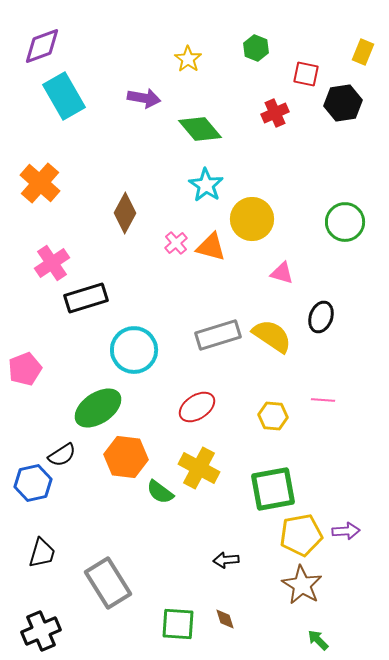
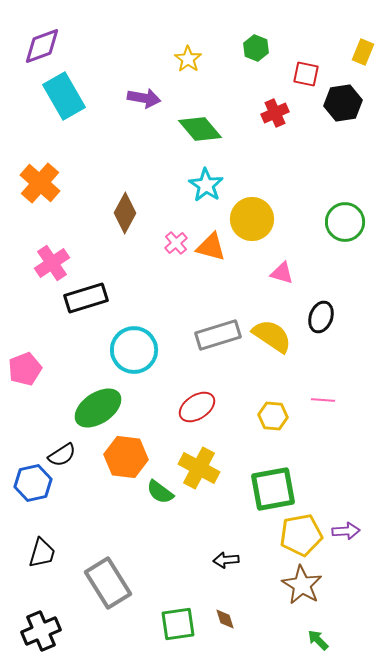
green square at (178, 624): rotated 12 degrees counterclockwise
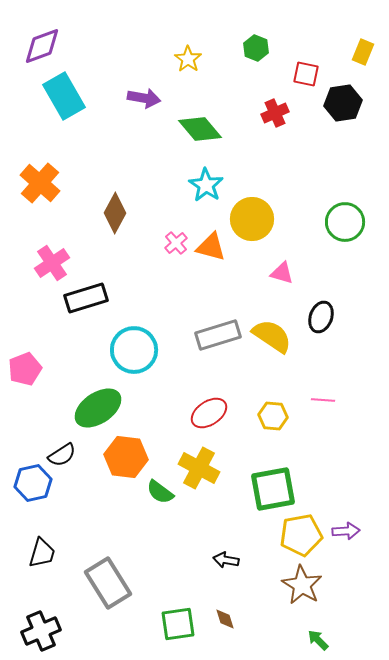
brown diamond at (125, 213): moved 10 px left
red ellipse at (197, 407): moved 12 px right, 6 px down
black arrow at (226, 560): rotated 15 degrees clockwise
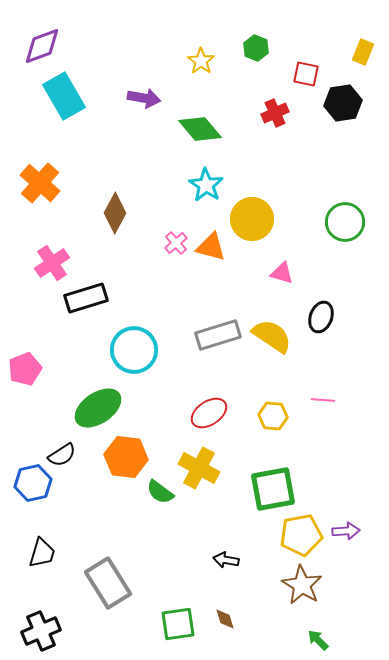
yellow star at (188, 59): moved 13 px right, 2 px down
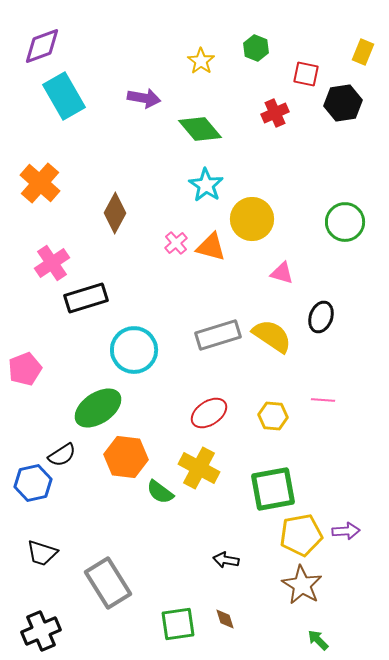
black trapezoid at (42, 553): rotated 92 degrees clockwise
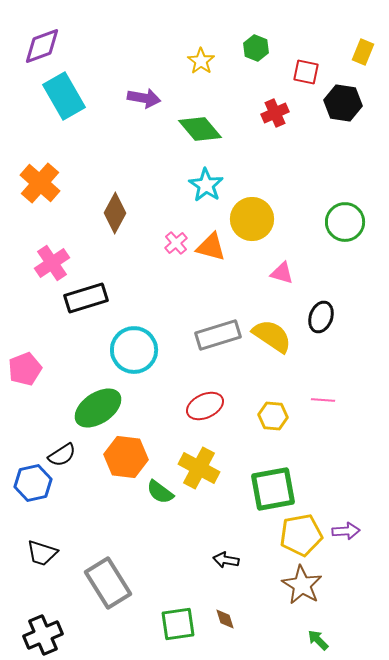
red square at (306, 74): moved 2 px up
black hexagon at (343, 103): rotated 18 degrees clockwise
red ellipse at (209, 413): moved 4 px left, 7 px up; rotated 9 degrees clockwise
black cross at (41, 631): moved 2 px right, 4 px down
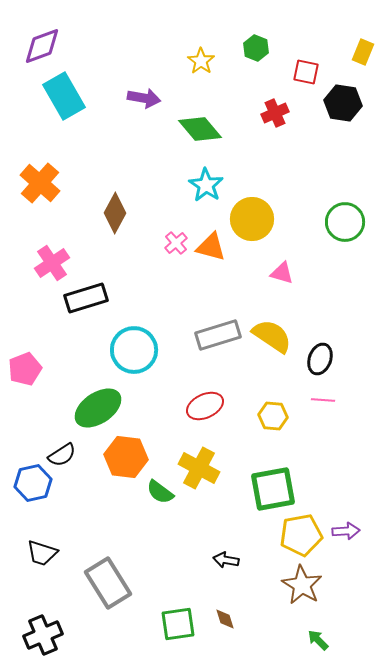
black ellipse at (321, 317): moved 1 px left, 42 px down
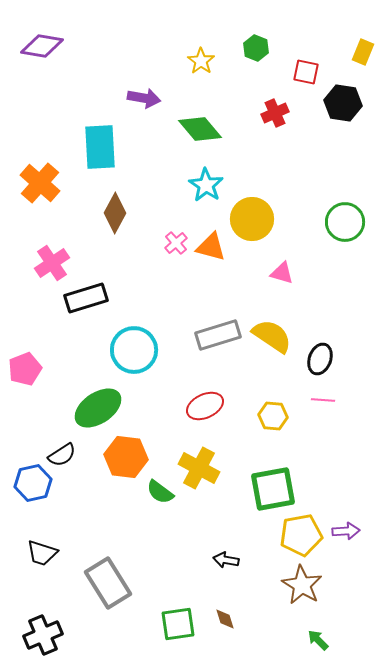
purple diamond at (42, 46): rotated 30 degrees clockwise
cyan rectangle at (64, 96): moved 36 px right, 51 px down; rotated 27 degrees clockwise
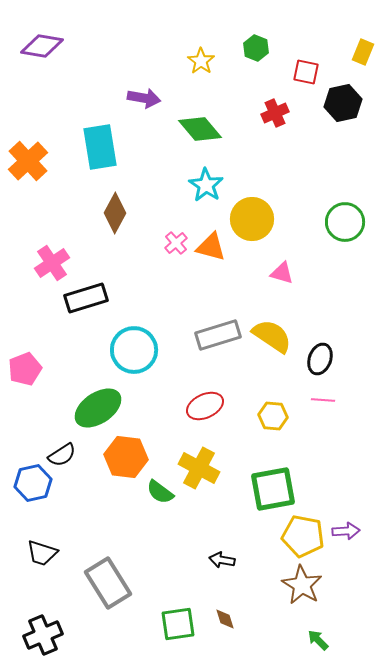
black hexagon at (343, 103): rotated 21 degrees counterclockwise
cyan rectangle at (100, 147): rotated 6 degrees counterclockwise
orange cross at (40, 183): moved 12 px left, 22 px up; rotated 6 degrees clockwise
yellow pentagon at (301, 535): moved 2 px right, 1 px down; rotated 21 degrees clockwise
black arrow at (226, 560): moved 4 px left
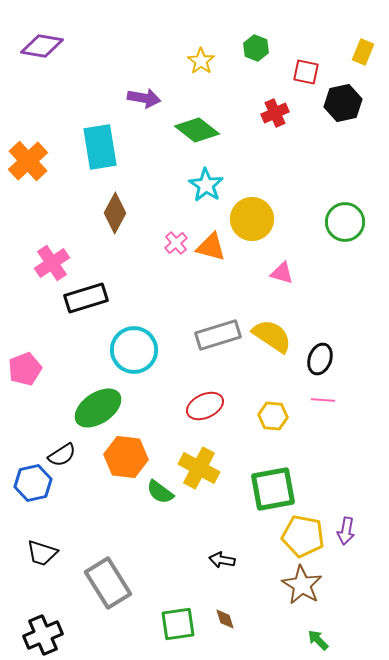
green diamond at (200, 129): moved 3 px left, 1 px down; rotated 12 degrees counterclockwise
purple arrow at (346, 531): rotated 104 degrees clockwise
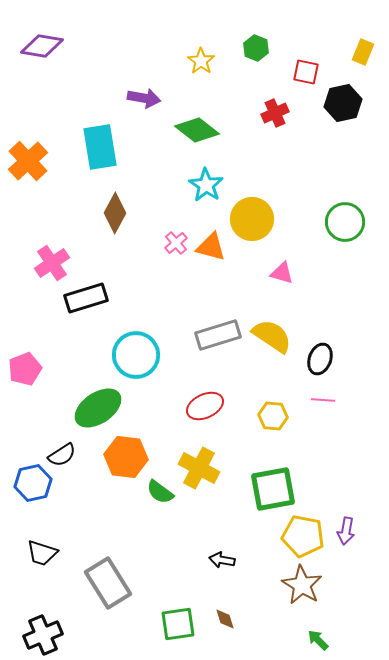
cyan circle at (134, 350): moved 2 px right, 5 px down
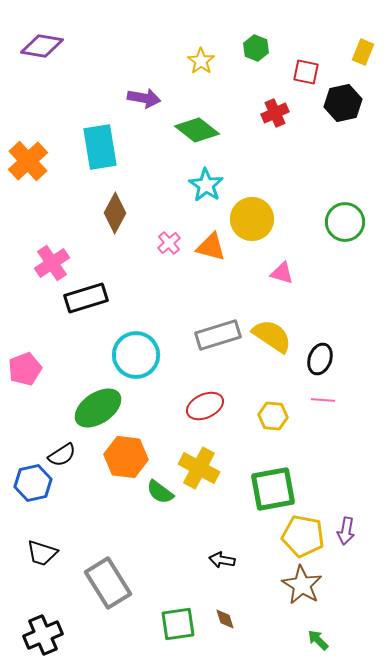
pink cross at (176, 243): moved 7 px left
